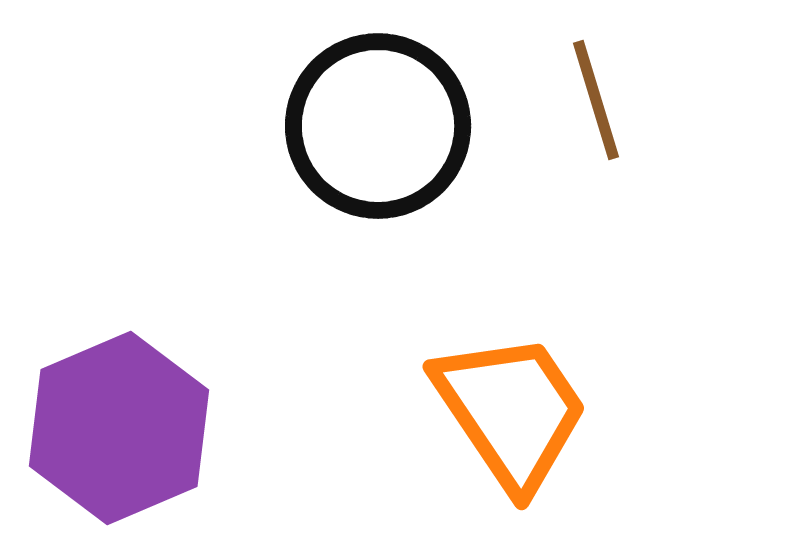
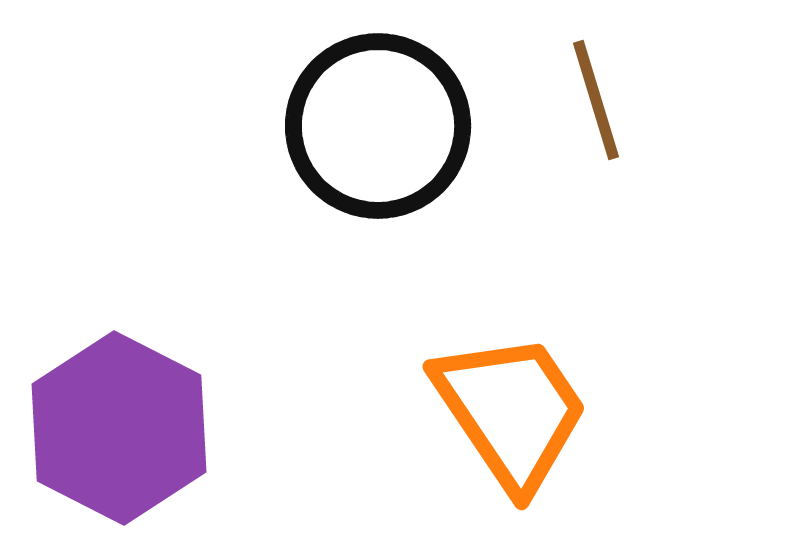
purple hexagon: rotated 10 degrees counterclockwise
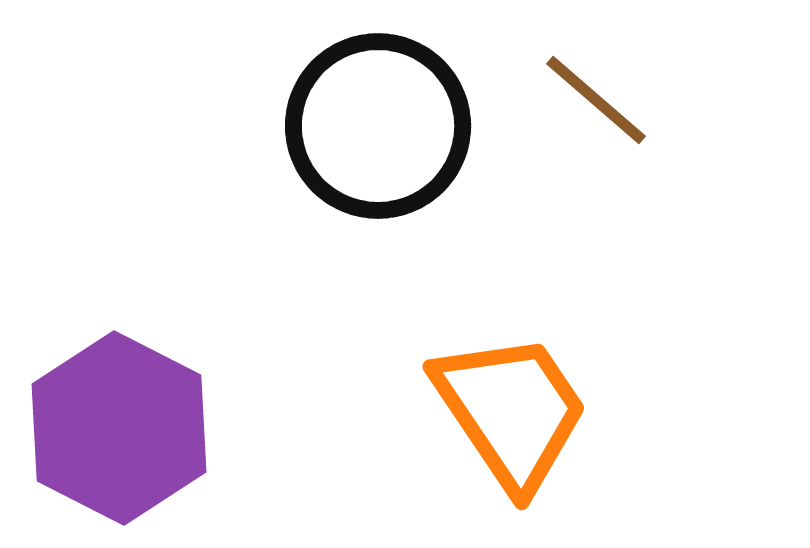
brown line: rotated 32 degrees counterclockwise
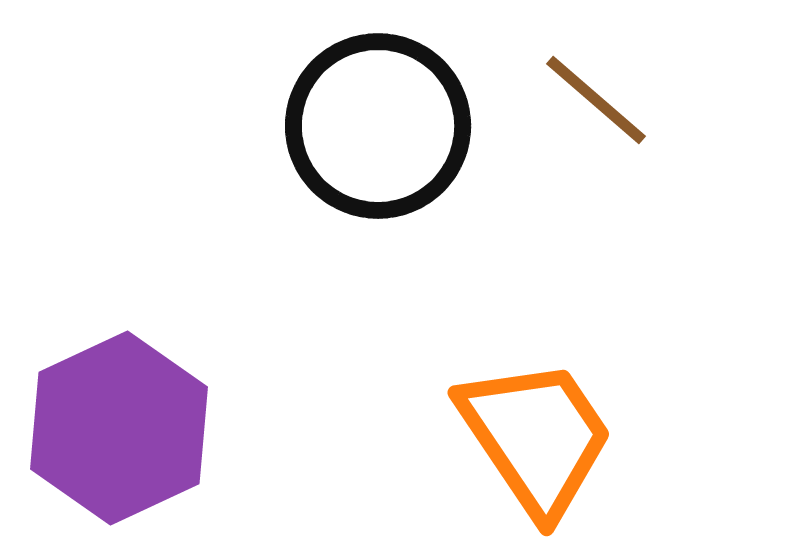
orange trapezoid: moved 25 px right, 26 px down
purple hexagon: rotated 8 degrees clockwise
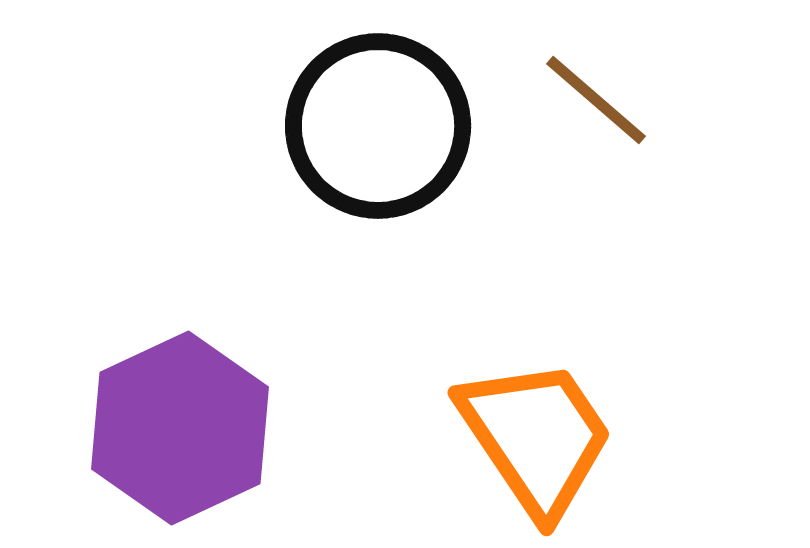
purple hexagon: moved 61 px right
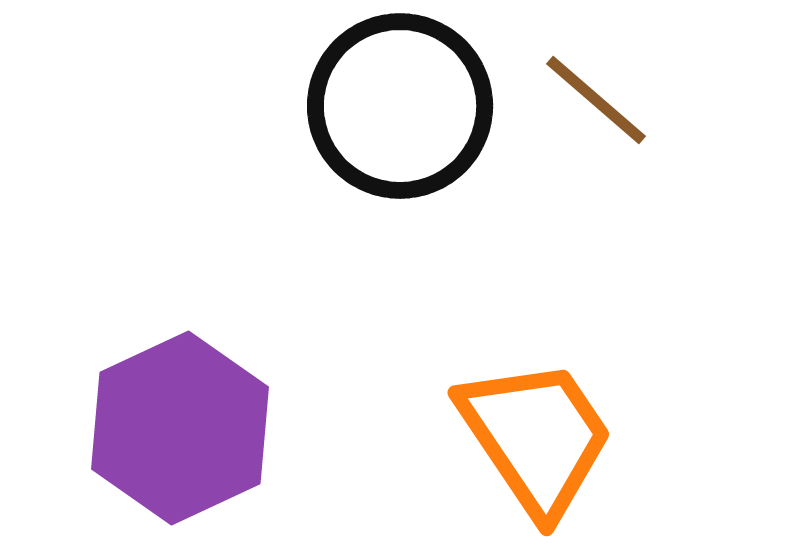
black circle: moved 22 px right, 20 px up
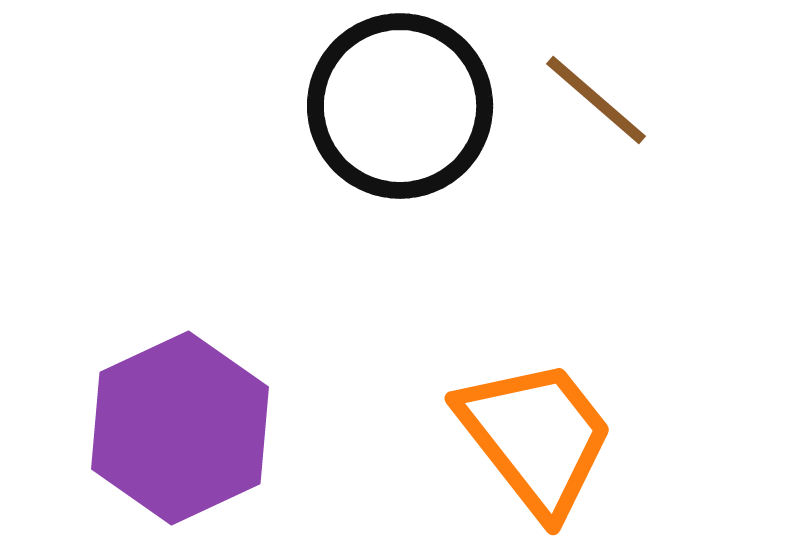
orange trapezoid: rotated 4 degrees counterclockwise
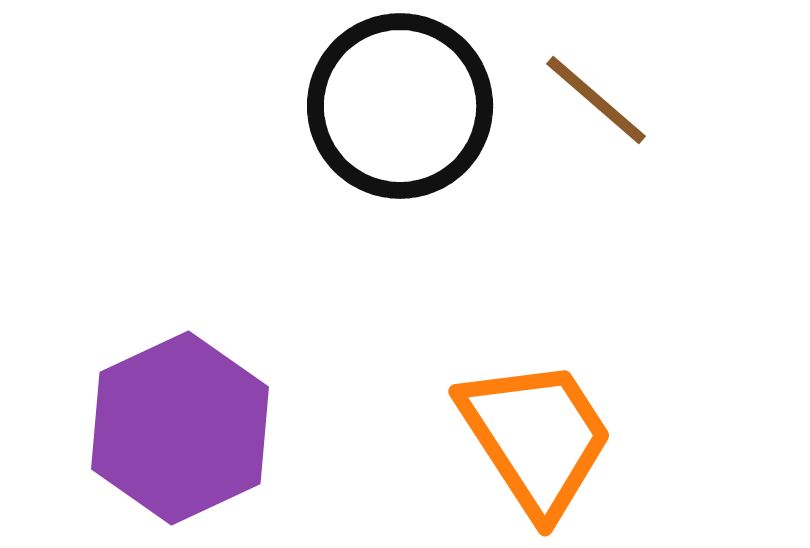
orange trapezoid: rotated 5 degrees clockwise
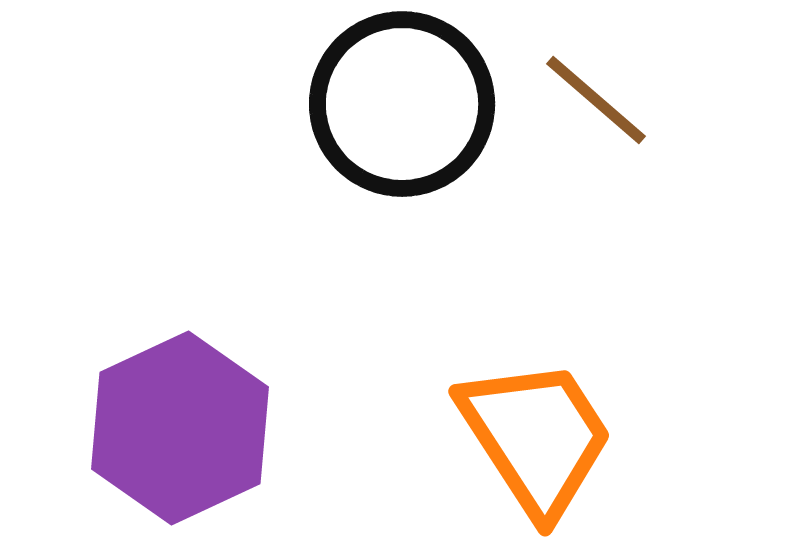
black circle: moved 2 px right, 2 px up
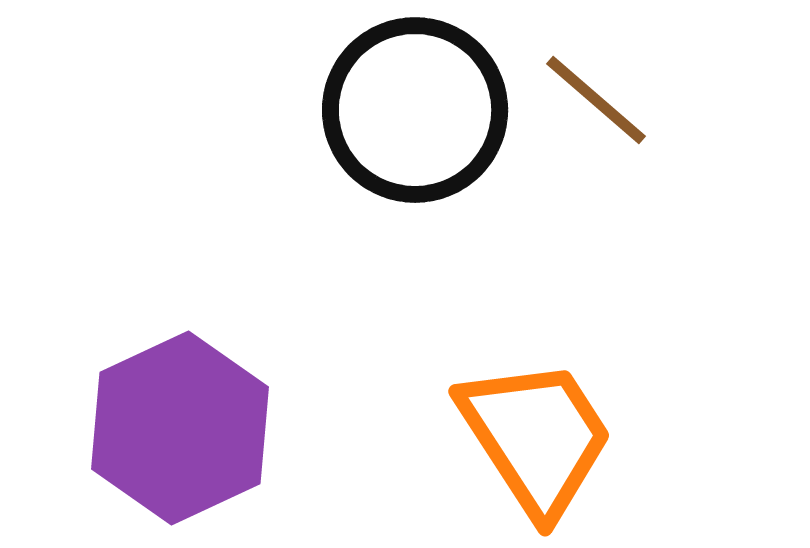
black circle: moved 13 px right, 6 px down
